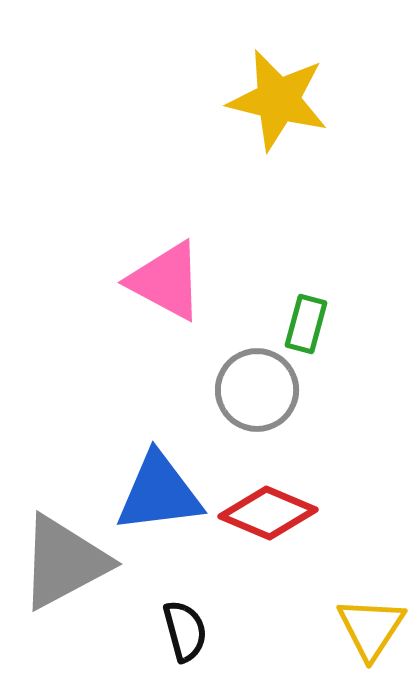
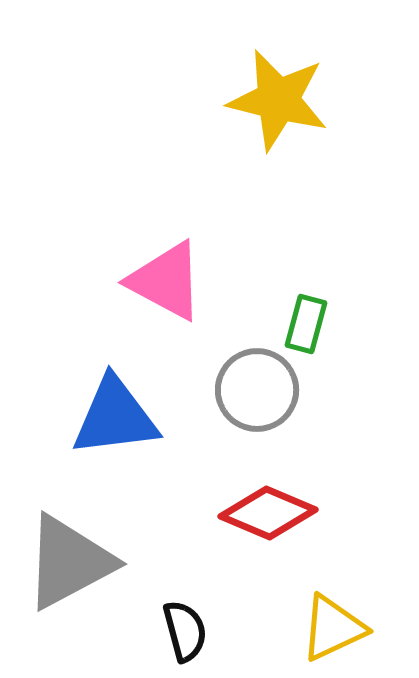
blue triangle: moved 44 px left, 76 px up
gray triangle: moved 5 px right
yellow triangle: moved 38 px left; rotated 32 degrees clockwise
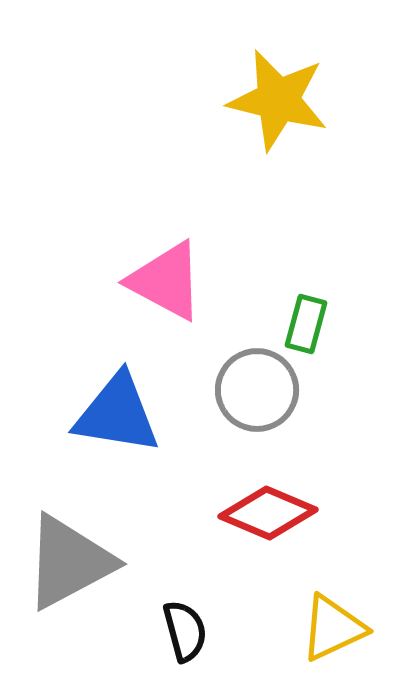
blue triangle: moved 2 px right, 3 px up; rotated 16 degrees clockwise
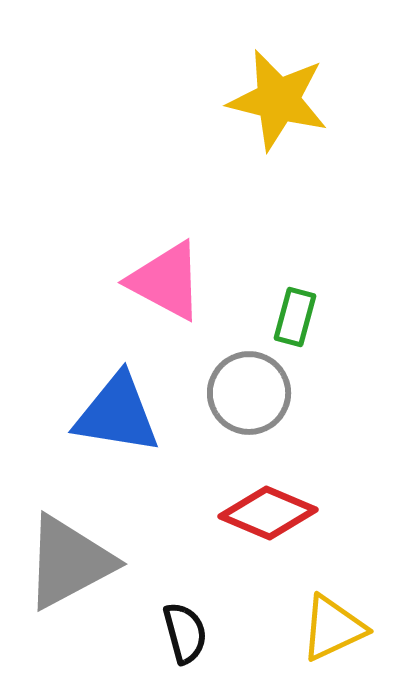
green rectangle: moved 11 px left, 7 px up
gray circle: moved 8 px left, 3 px down
black semicircle: moved 2 px down
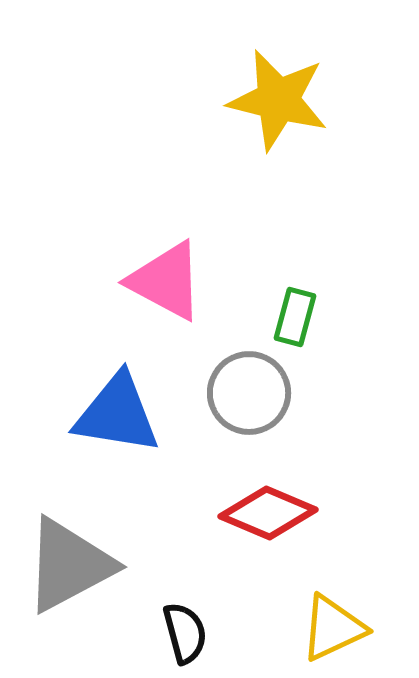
gray triangle: moved 3 px down
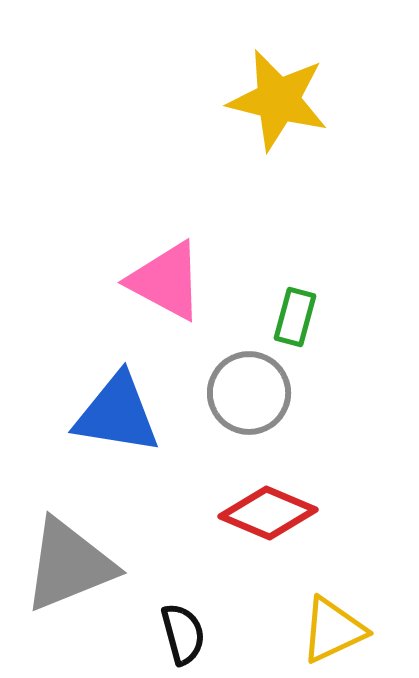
gray triangle: rotated 6 degrees clockwise
yellow triangle: moved 2 px down
black semicircle: moved 2 px left, 1 px down
